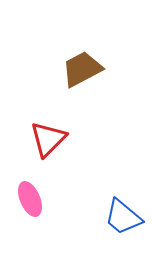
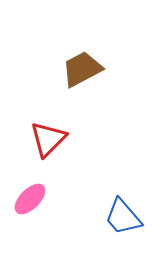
pink ellipse: rotated 68 degrees clockwise
blue trapezoid: rotated 9 degrees clockwise
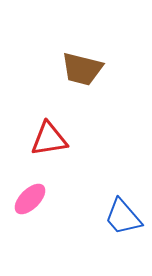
brown trapezoid: rotated 138 degrees counterclockwise
red triangle: moved 1 px right; rotated 36 degrees clockwise
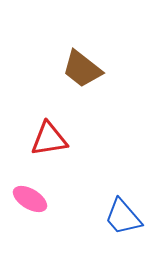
brown trapezoid: rotated 24 degrees clockwise
pink ellipse: rotated 76 degrees clockwise
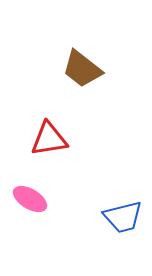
blue trapezoid: rotated 63 degrees counterclockwise
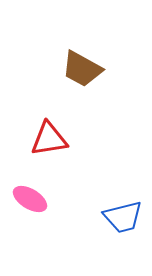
brown trapezoid: rotated 9 degrees counterclockwise
